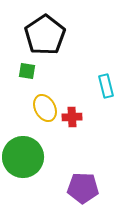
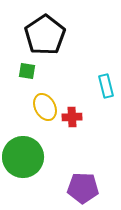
yellow ellipse: moved 1 px up
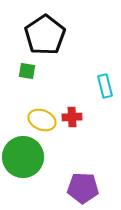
cyan rectangle: moved 1 px left
yellow ellipse: moved 3 px left, 13 px down; rotated 40 degrees counterclockwise
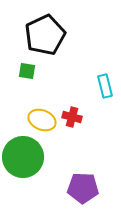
black pentagon: rotated 9 degrees clockwise
red cross: rotated 18 degrees clockwise
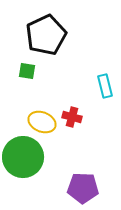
black pentagon: moved 1 px right
yellow ellipse: moved 2 px down
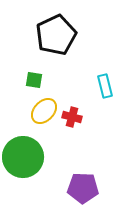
black pentagon: moved 10 px right
green square: moved 7 px right, 9 px down
yellow ellipse: moved 2 px right, 11 px up; rotated 68 degrees counterclockwise
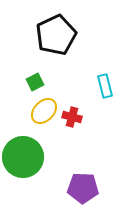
green square: moved 1 px right, 2 px down; rotated 36 degrees counterclockwise
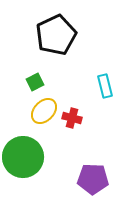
red cross: moved 1 px down
purple pentagon: moved 10 px right, 9 px up
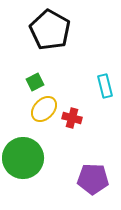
black pentagon: moved 6 px left, 5 px up; rotated 18 degrees counterclockwise
yellow ellipse: moved 2 px up
green circle: moved 1 px down
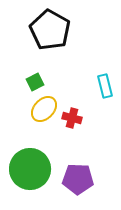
green circle: moved 7 px right, 11 px down
purple pentagon: moved 15 px left
